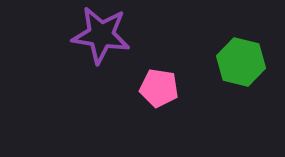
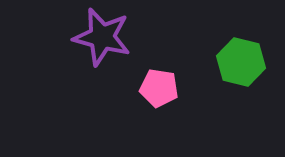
purple star: moved 1 px right, 2 px down; rotated 6 degrees clockwise
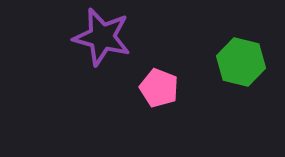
pink pentagon: rotated 12 degrees clockwise
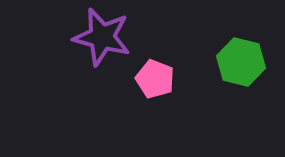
pink pentagon: moved 4 px left, 9 px up
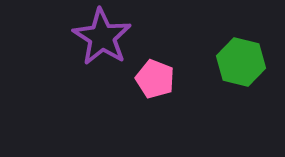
purple star: rotated 18 degrees clockwise
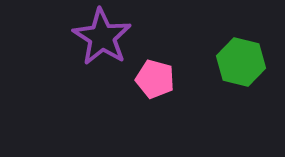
pink pentagon: rotated 6 degrees counterclockwise
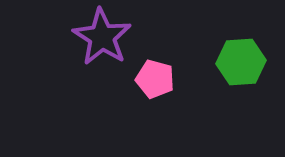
green hexagon: rotated 18 degrees counterclockwise
